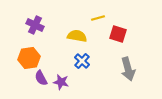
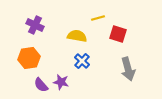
purple semicircle: moved 7 px down; rotated 14 degrees counterclockwise
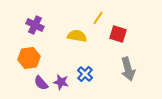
yellow line: rotated 40 degrees counterclockwise
blue cross: moved 3 px right, 13 px down
purple semicircle: moved 2 px up
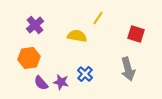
purple cross: rotated 24 degrees clockwise
red square: moved 18 px right
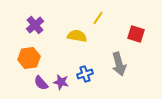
gray arrow: moved 9 px left, 5 px up
blue cross: rotated 28 degrees clockwise
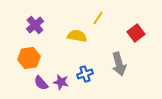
red square: moved 1 px up; rotated 36 degrees clockwise
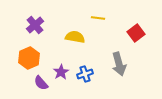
yellow line: rotated 64 degrees clockwise
yellow semicircle: moved 2 px left, 1 px down
orange hexagon: rotated 15 degrees counterclockwise
purple star: moved 10 px up; rotated 28 degrees clockwise
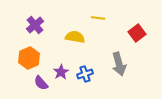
red square: moved 1 px right
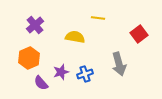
red square: moved 2 px right, 1 px down
purple star: rotated 14 degrees clockwise
